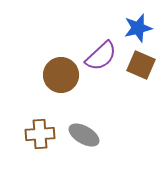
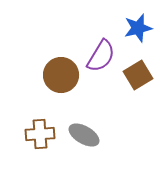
purple semicircle: rotated 16 degrees counterclockwise
brown square: moved 3 px left, 10 px down; rotated 36 degrees clockwise
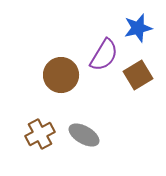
purple semicircle: moved 3 px right, 1 px up
brown cross: rotated 24 degrees counterclockwise
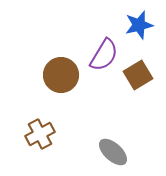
blue star: moved 1 px right, 3 px up
gray ellipse: moved 29 px right, 17 px down; rotated 12 degrees clockwise
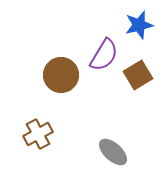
brown cross: moved 2 px left
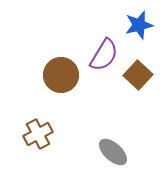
brown square: rotated 16 degrees counterclockwise
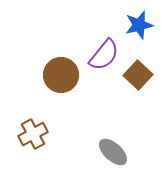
purple semicircle: rotated 8 degrees clockwise
brown cross: moved 5 px left
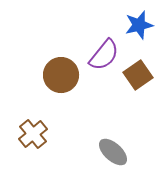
brown square: rotated 12 degrees clockwise
brown cross: rotated 12 degrees counterclockwise
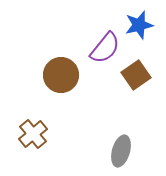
purple semicircle: moved 1 px right, 7 px up
brown square: moved 2 px left
gray ellipse: moved 8 px right, 1 px up; rotated 64 degrees clockwise
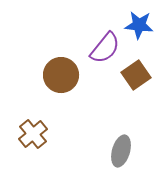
blue star: rotated 20 degrees clockwise
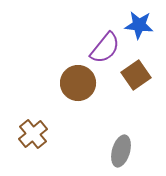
brown circle: moved 17 px right, 8 px down
